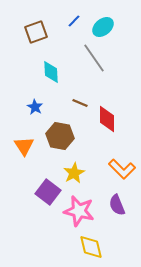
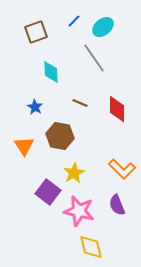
red diamond: moved 10 px right, 10 px up
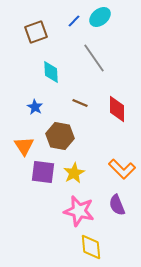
cyan ellipse: moved 3 px left, 10 px up
purple square: moved 5 px left, 20 px up; rotated 30 degrees counterclockwise
yellow diamond: rotated 8 degrees clockwise
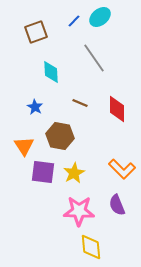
pink star: rotated 12 degrees counterclockwise
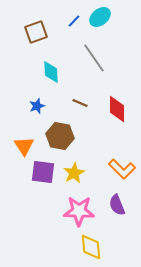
blue star: moved 2 px right, 1 px up; rotated 21 degrees clockwise
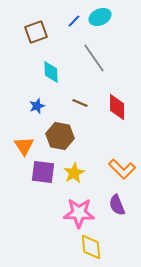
cyan ellipse: rotated 15 degrees clockwise
red diamond: moved 2 px up
pink star: moved 2 px down
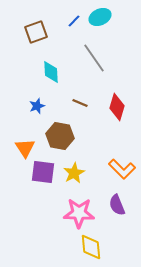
red diamond: rotated 16 degrees clockwise
orange triangle: moved 1 px right, 2 px down
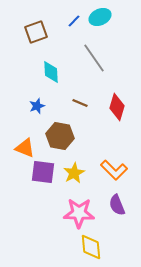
orange triangle: rotated 35 degrees counterclockwise
orange L-shape: moved 8 px left, 1 px down
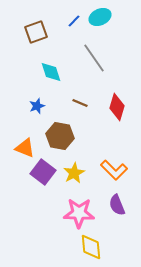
cyan diamond: rotated 15 degrees counterclockwise
purple square: rotated 30 degrees clockwise
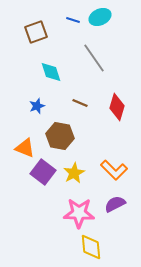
blue line: moved 1 px left, 1 px up; rotated 64 degrees clockwise
purple semicircle: moved 2 px left, 1 px up; rotated 85 degrees clockwise
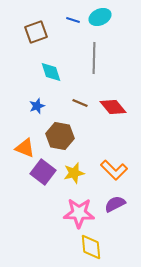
gray line: rotated 36 degrees clockwise
red diamond: moved 4 px left; rotated 56 degrees counterclockwise
yellow star: rotated 15 degrees clockwise
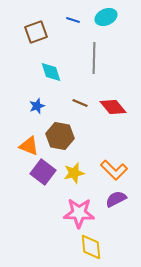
cyan ellipse: moved 6 px right
orange triangle: moved 4 px right, 2 px up
purple semicircle: moved 1 px right, 5 px up
